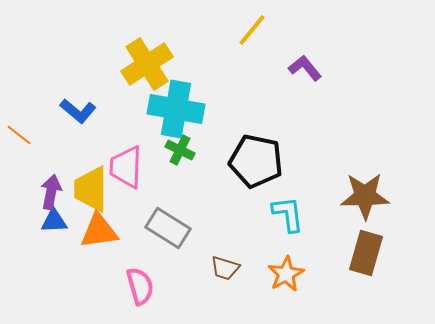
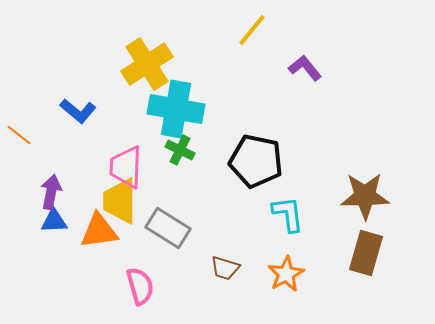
yellow trapezoid: moved 29 px right, 12 px down
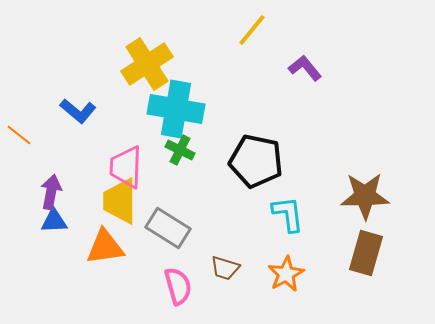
orange triangle: moved 6 px right, 16 px down
pink semicircle: moved 38 px right
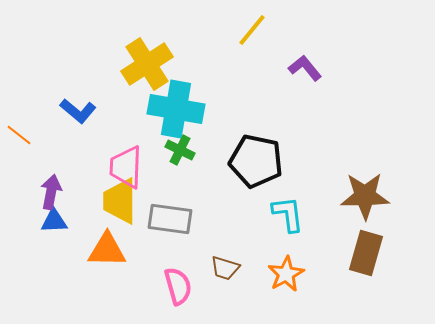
gray rectangle: moved 2 px right, 9 px up; rotated 24 degrees counterclockwise
orange triangle: moved 2 px right, 3 px down; rotated 9 degrees clockwise
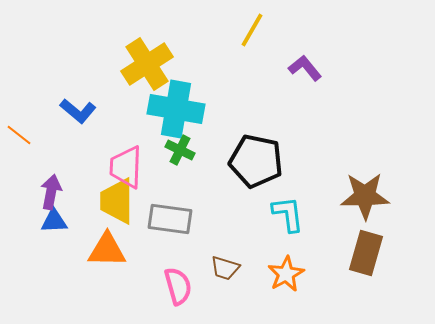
yellow line: rotated 9 degrees counterclockwise
yellow trapezoid: moved 3 px left
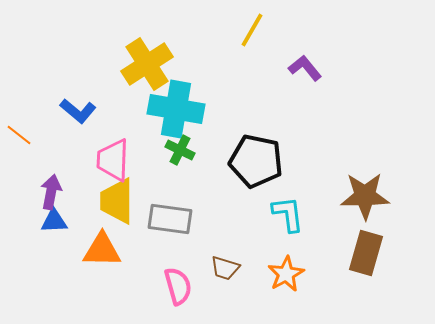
pink trapezoid: moved 13 px left, 7 px up
orange triangle: moved 5 px left
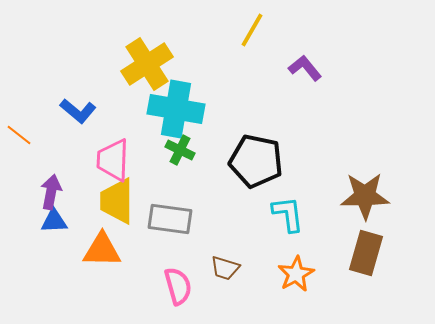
orange star: moved 10 px right
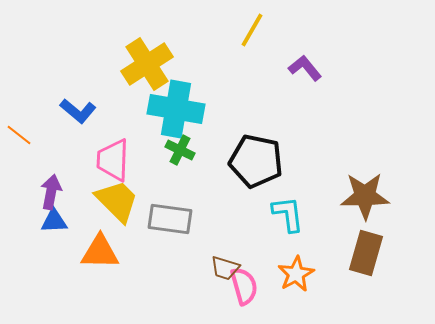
yellow trapezoid: rotated 135 degrees clockwise
orange triangle: moved 2 px left, 2 px down
pink semicircle: moved 66 px right
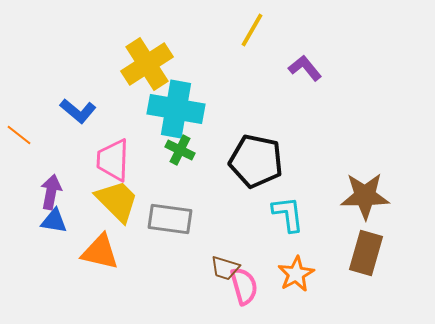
blue triangle: rotated 12 degrees clockwise
orange triangle: rotated 12 degrees clockwise
